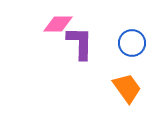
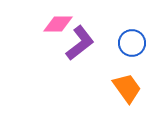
purple L-shape: rotated 51 degrees clockwise
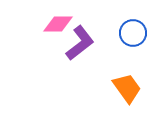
blue circle: moved 1 px right, 10 px up
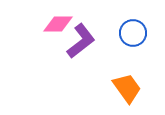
purple L-shape: moved 1 px right, 2 px up
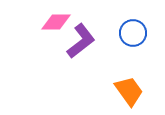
pink diamond: moved 2 px left, 2 px up
orange trapezoid: moved 2 px right, 3 px down
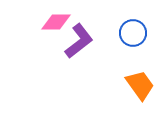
purple L-shape: moved 2 px left
orange trapezoid: moved 11 px right, 6 px up
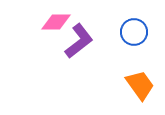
blue circle: moved 1 px right, 1 px up
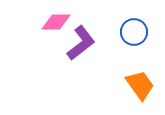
purple L-shape: moved 2 px right, 2 px down
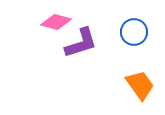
pink diamond: rotated 16 degrees clockwise
purple L-shape: rotated 21 degrees clockwise
